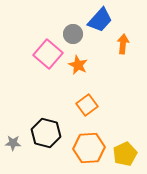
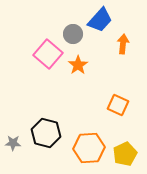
orange star: rotated 12 degrees clockwise
orange square: moved 31 px right; rotated 30 degrees counterclockwise
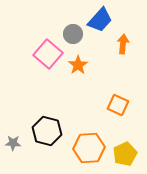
black hexagon: moved 1 px right, 2 px up
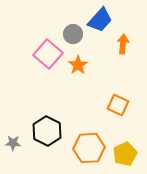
black hexagon: rotated 12 degrees clockwise
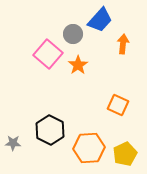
black hexagon: moved 3 px right, 1 px up
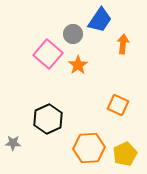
blue trapezoid: rotated 8 degrees counterclockwise
black hexagon: moved 2 px left, 11 px up; rotated 8 degrees clockwise
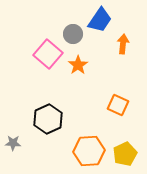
orange hexagon: moved 3 px down
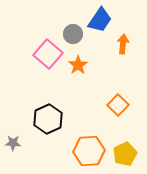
orange square: rotated 20 degrees clockwise
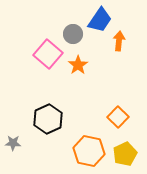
orange arrow: moved 4 px left, 3 px up
orange square: moved 12 px down
orange hexagon: rotated 16 degrees clockwise
